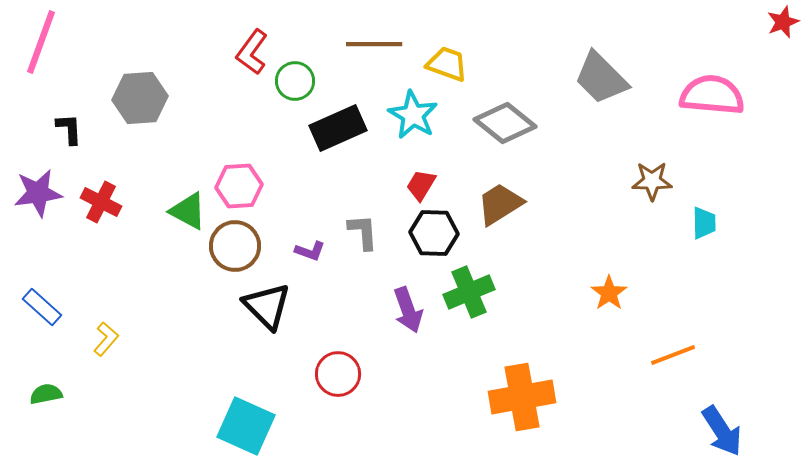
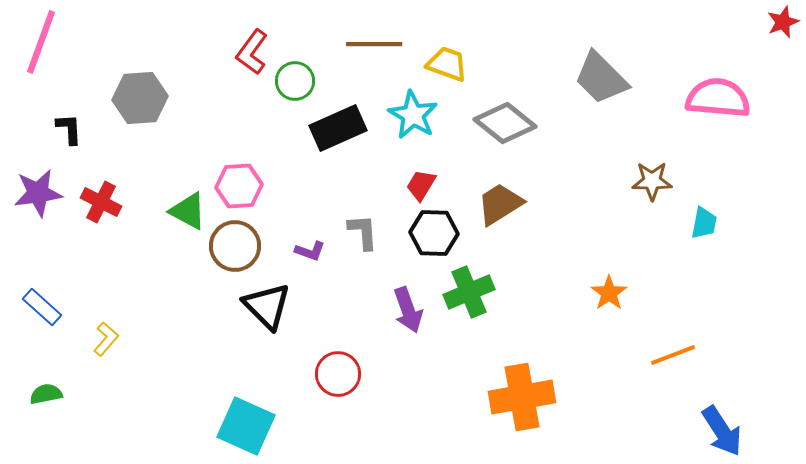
pink semicircle: moved 6 px right, 3 px down
cyan trapezoid: rotated 12 degrees clockwise
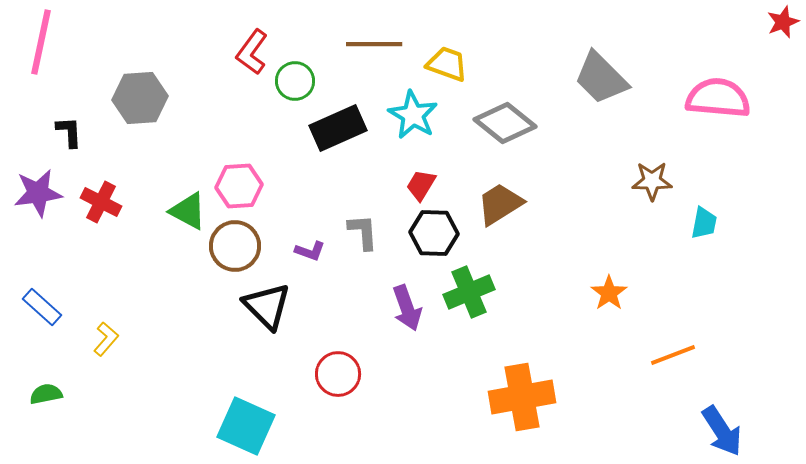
pink line: rotated 8 degrees counterclockwise
black L-shape: moved 3 px down
purple arrow: moved 1 px left, 2 px up
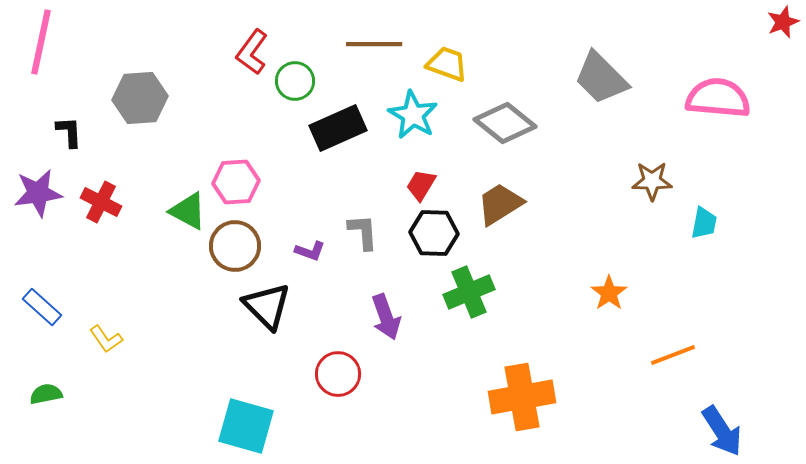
pink hexagon: moved 3 px left, 4 px up
purple arrow: moved 21 px left, 9 px down
yellow L-shape: rotated 104 degrees clockwise
cyan square: rotated 8 degrees counterclockwise
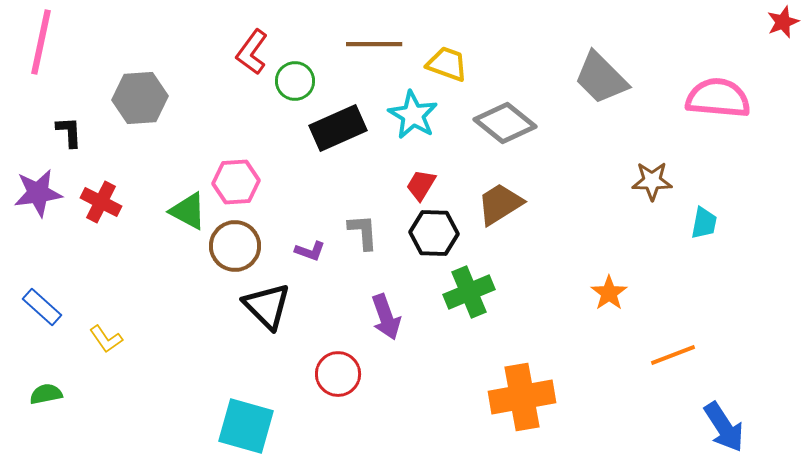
blue arrow: moved 2 px right, 4 px up
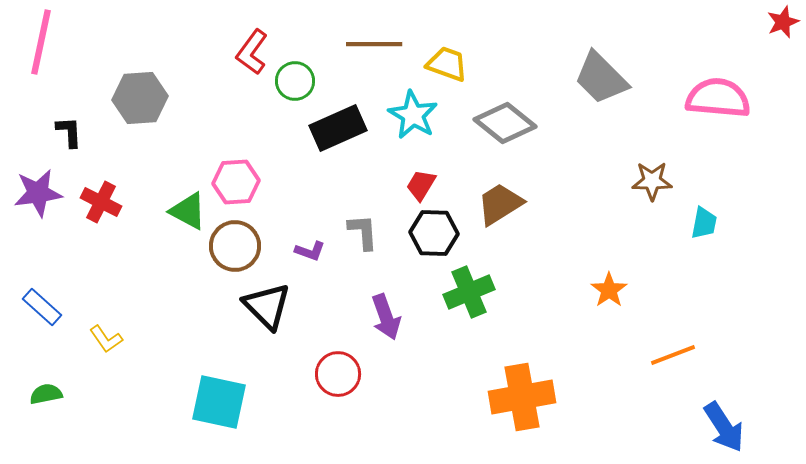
orange star: moved 3 px up
cyan square: moved 27 px left, 24 px up; rotated 4 degrees counterclockwise
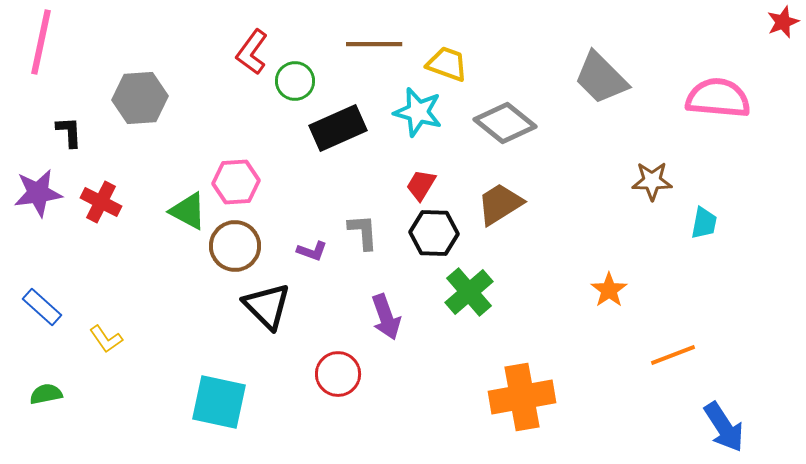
cyan star: moved 5 px right, 3 px up; rotated 15 degrees counterclockwise
purple L-shape: moved 2 px right
green cross: rotated 18 degrees counterclockwise
